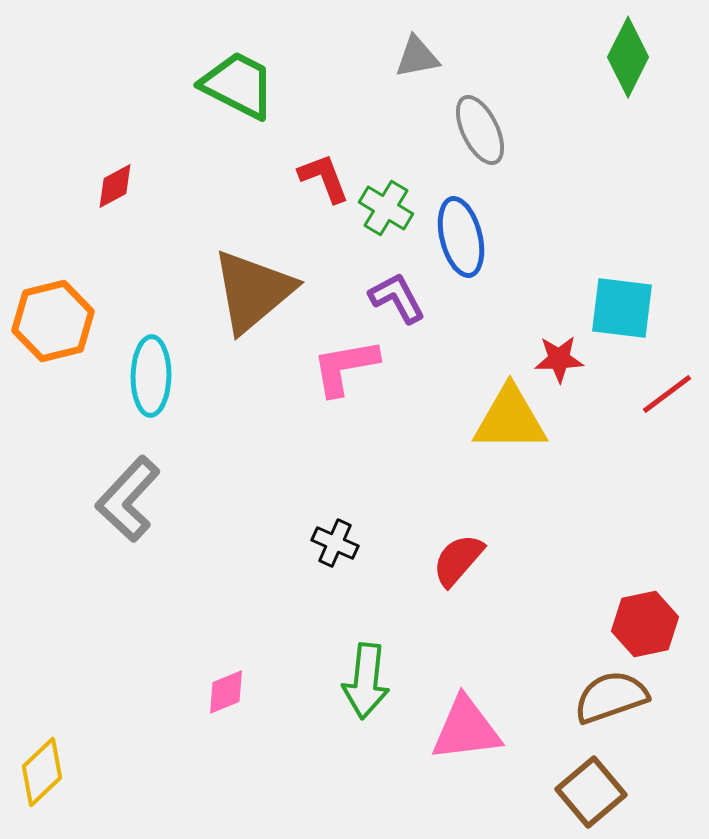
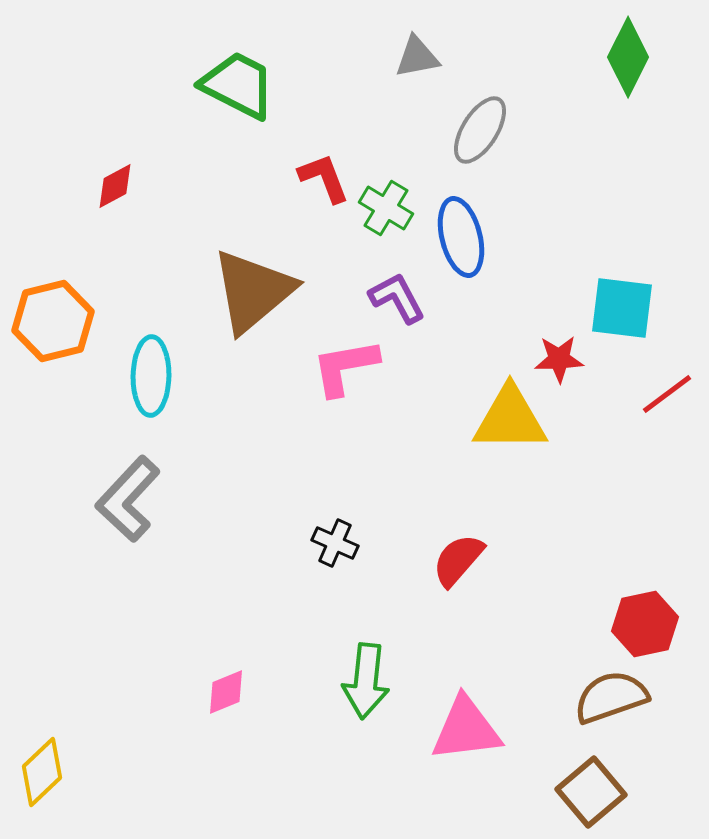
gray ellipse: rotated 58 degrees clockwise
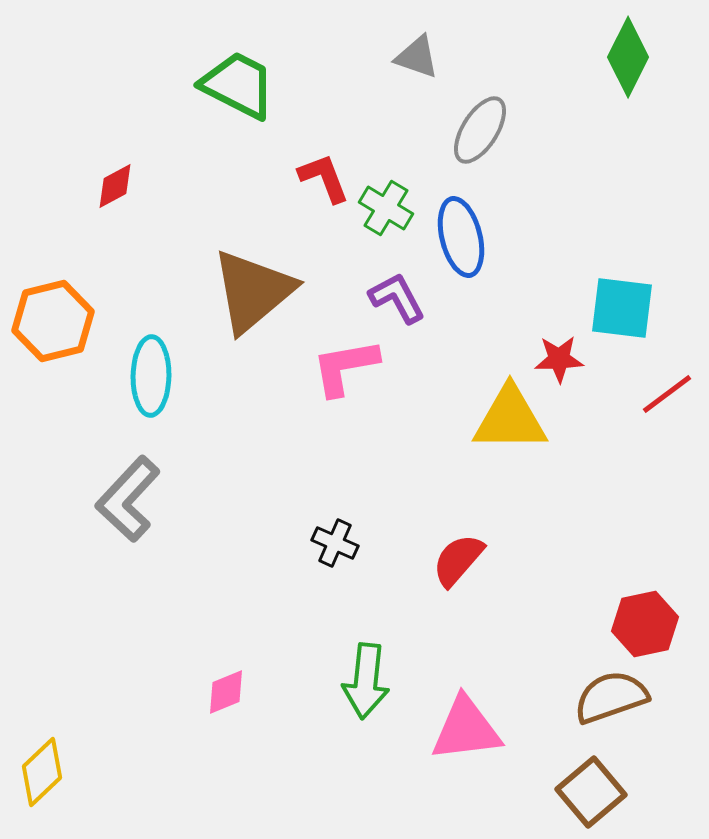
gray triangle: rotated 30 degrees clockwise
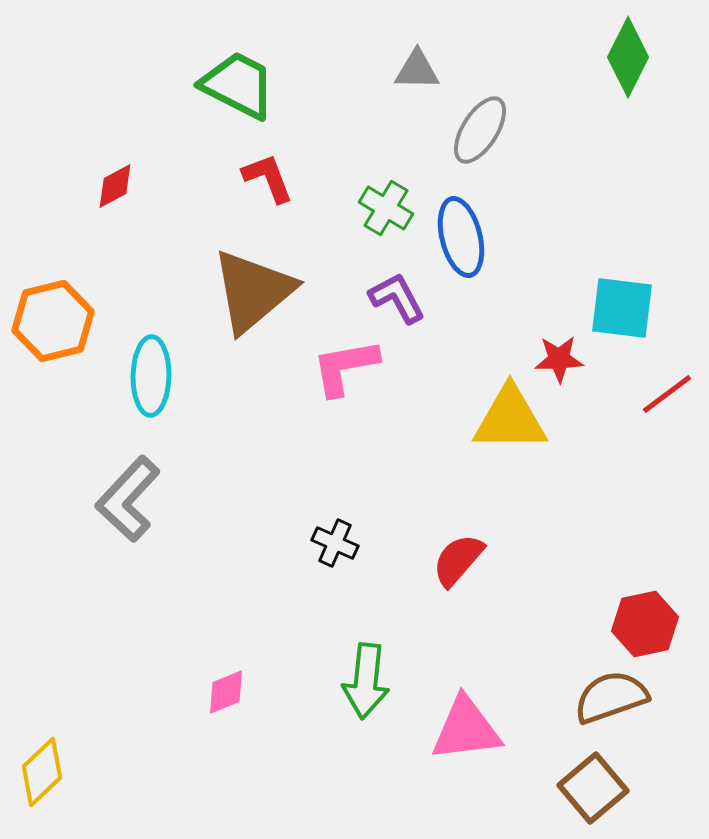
gray triangle: moved 13 px down; rotated 18 degrees counterclockwise
red L-shape: moved 56 px left
brown square: moved 2 px right, 4 px up
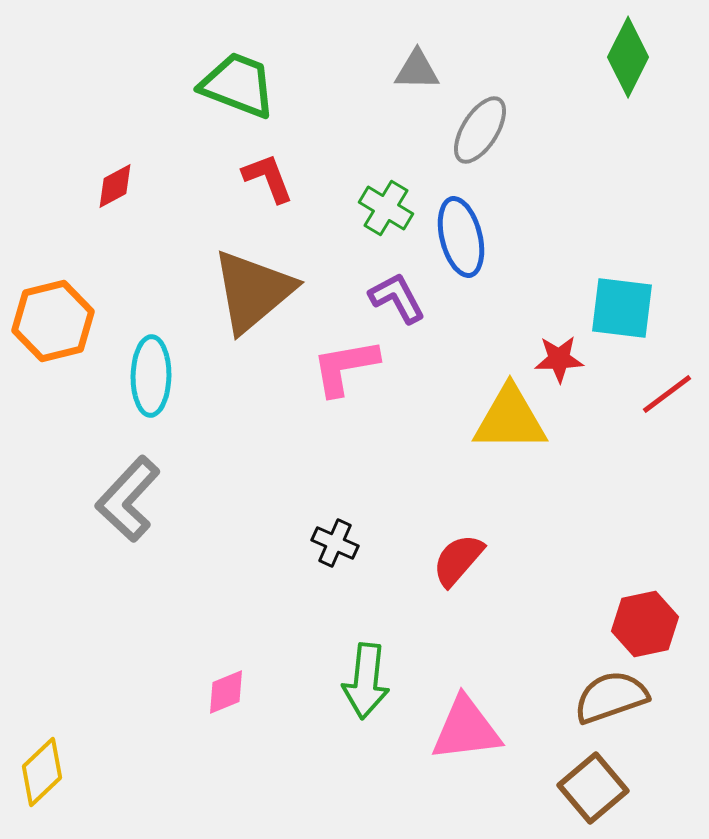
green trapezoid: rotated 6 degrees counterclockwise
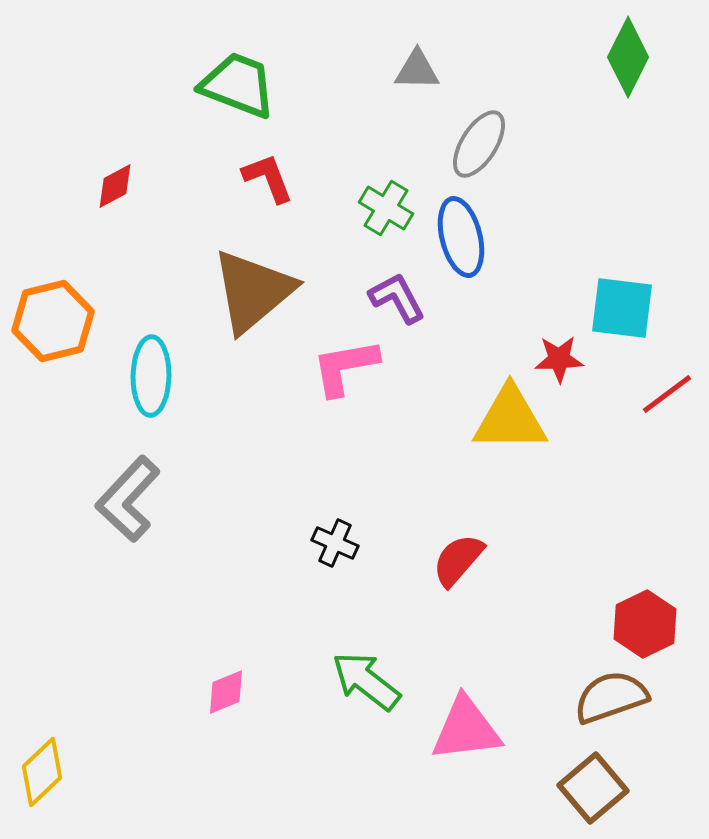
gray ellipse: moved 1 px left, 14 px down
red hexagon: rotated 14 degrees counterclockwise
green arrow: rotated 122 degrees clockwise
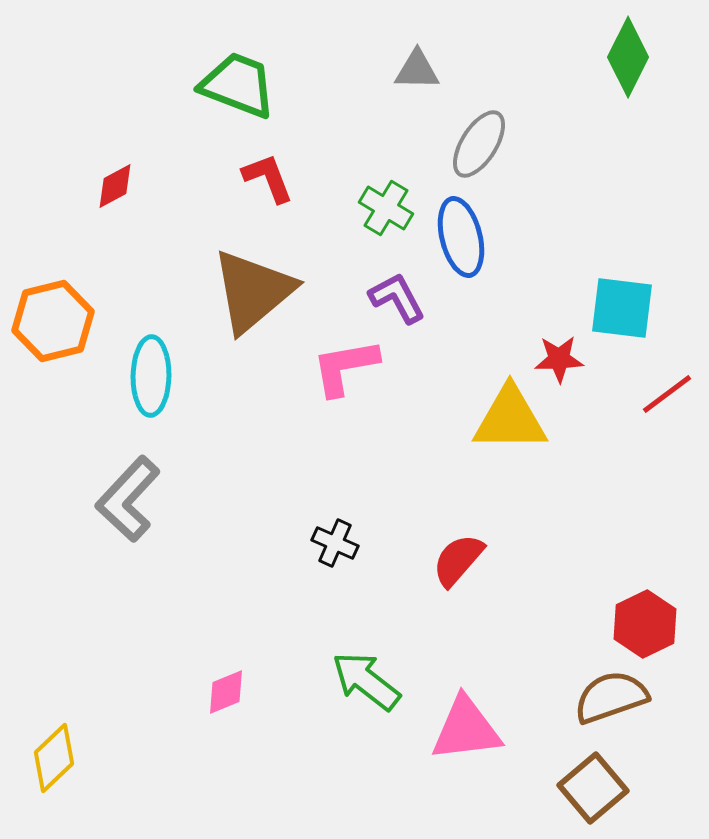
yellow diamond: moved 12 px right, 14 px up
